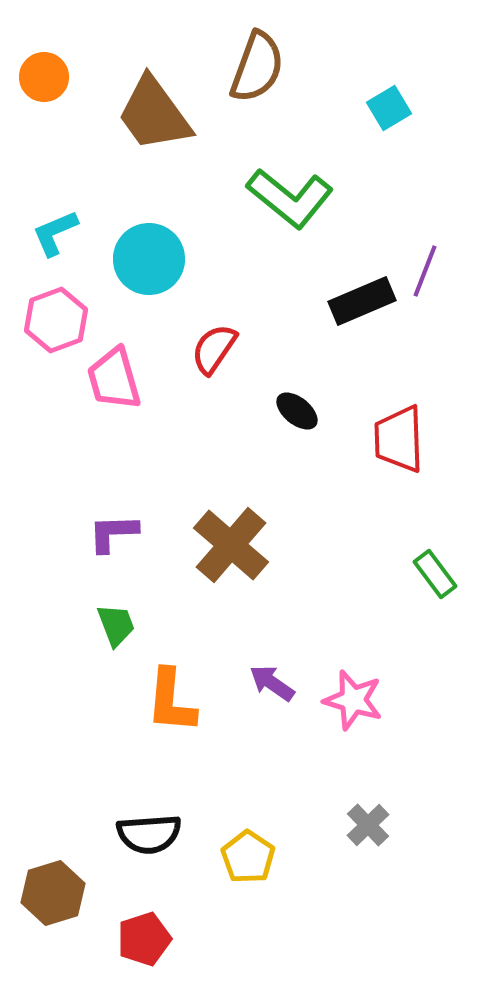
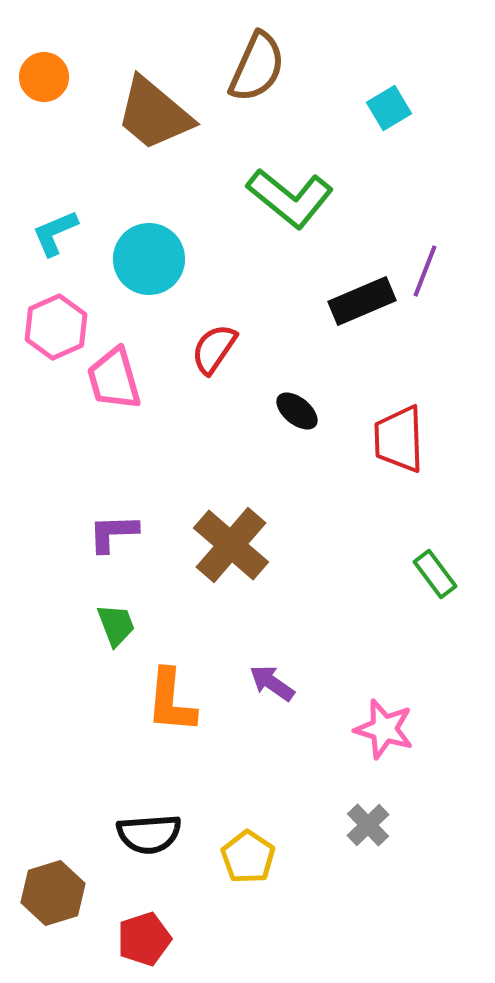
brown semicircle: rotated 4 degrees clockwise
brown trapezoid: rotated 14 degrees counterclockwise
pink hexagon: moved 7 px down; rotated 4 degrees counterclockwise
pink star: moved 31 px right, 29 px down
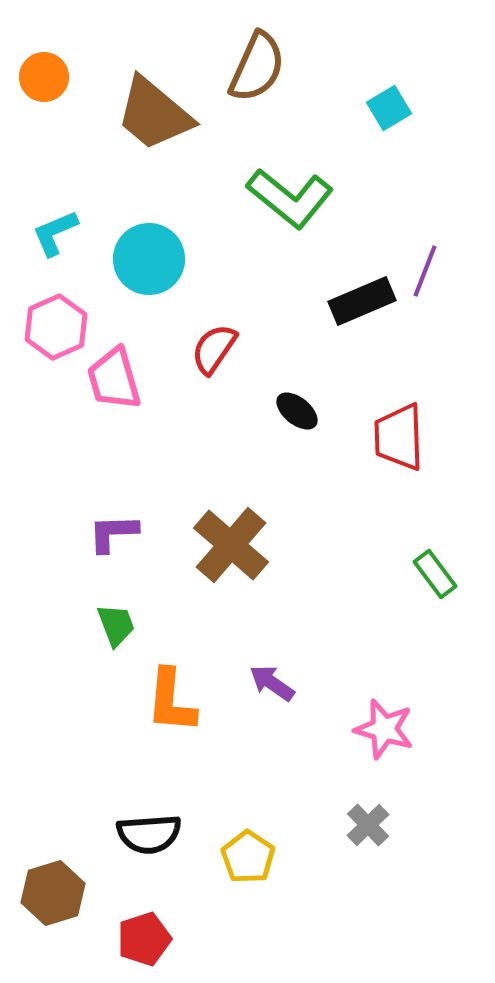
red trapezoid: moved 2 px up
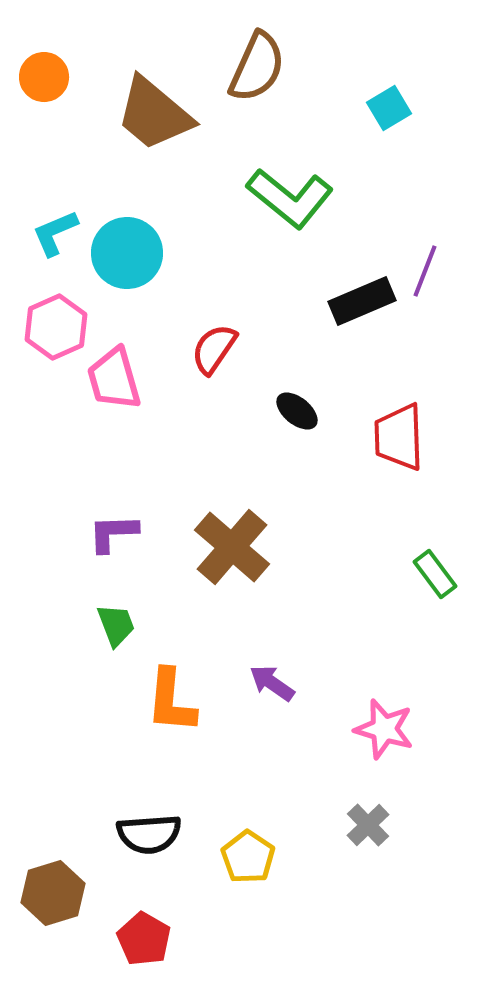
cyan circle: moved 22 px left, 6 px up
brown cross: moved 1 px right, 2 px down
red pentagon: rotated 24 degrees counterclockwise
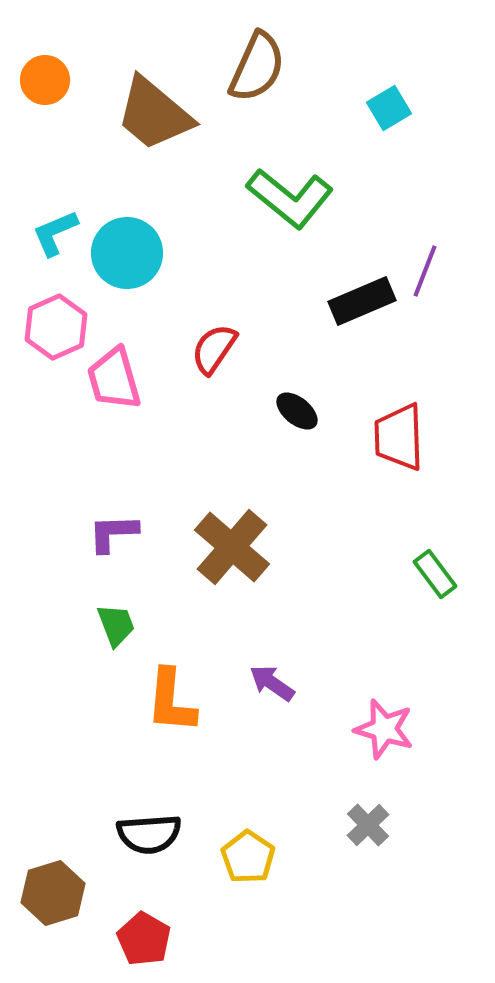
orange circle: moved 1 px right, 3 px down
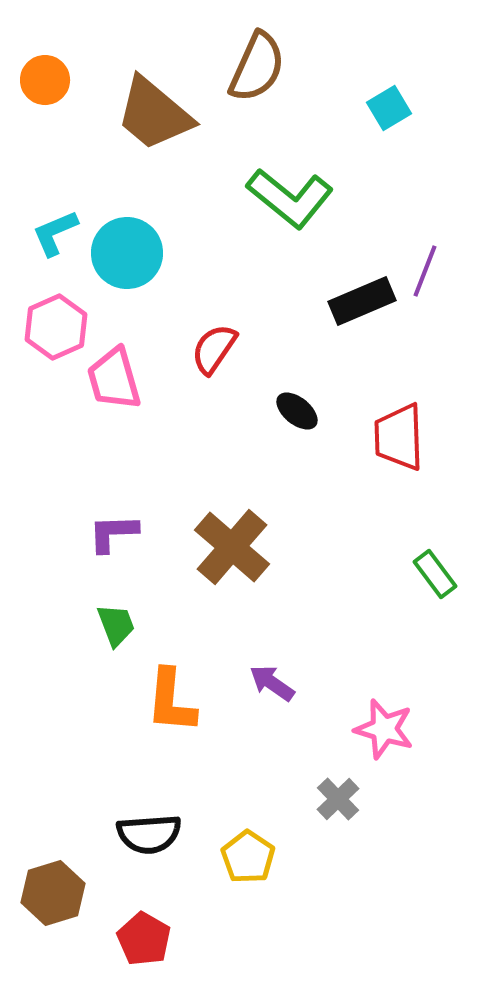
gray cross: moved 30 px left, 26 px up
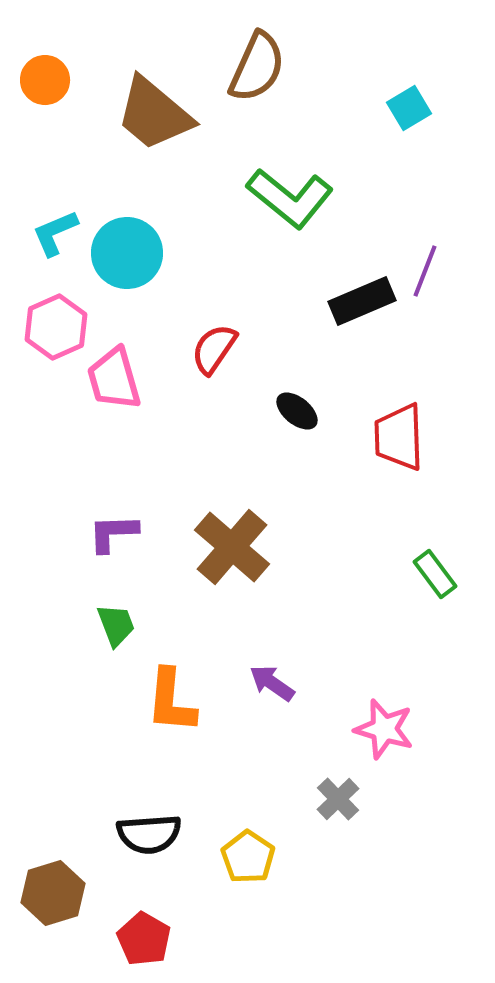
cyan square: moved 20 px right
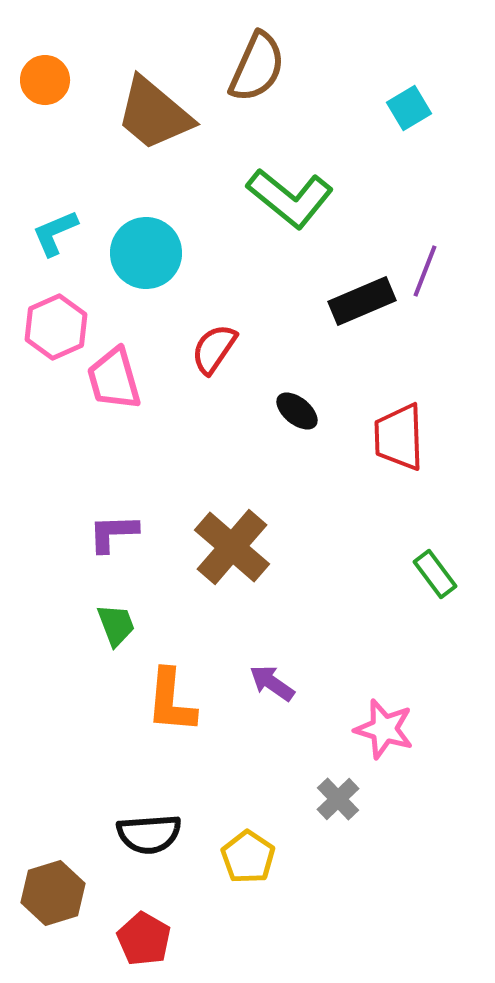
cyan circle: moved 19 px right
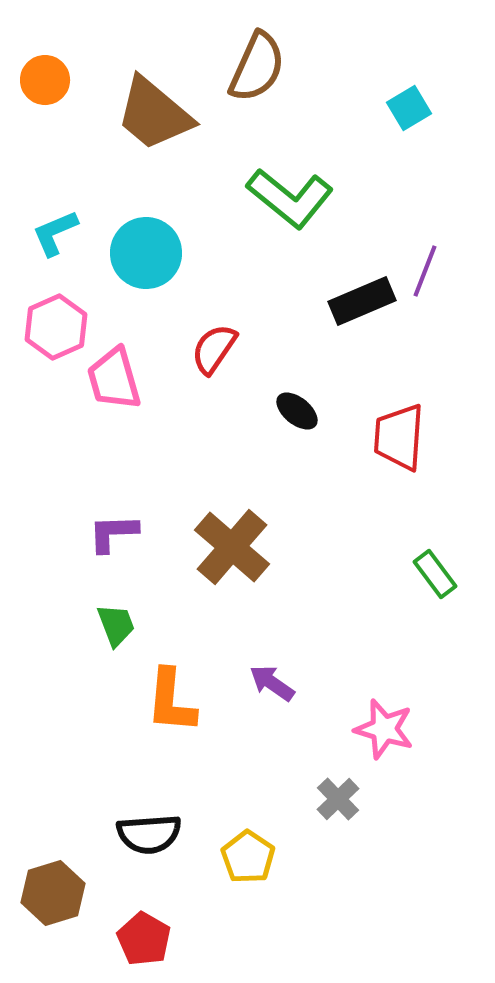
red trapezoid: rotated 6 degrees clockwise
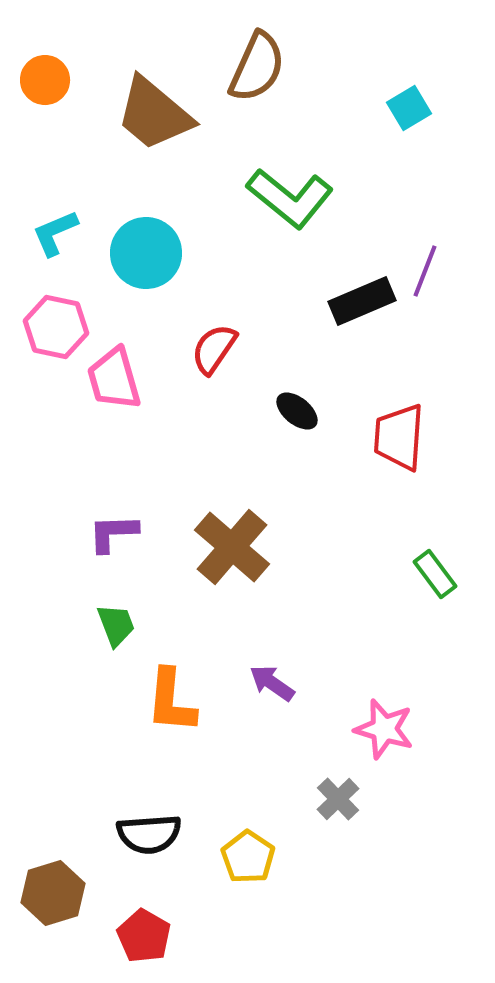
pink hexagon: rotated 24 degrees counterclockwise
red pentagon: moved 3 px up
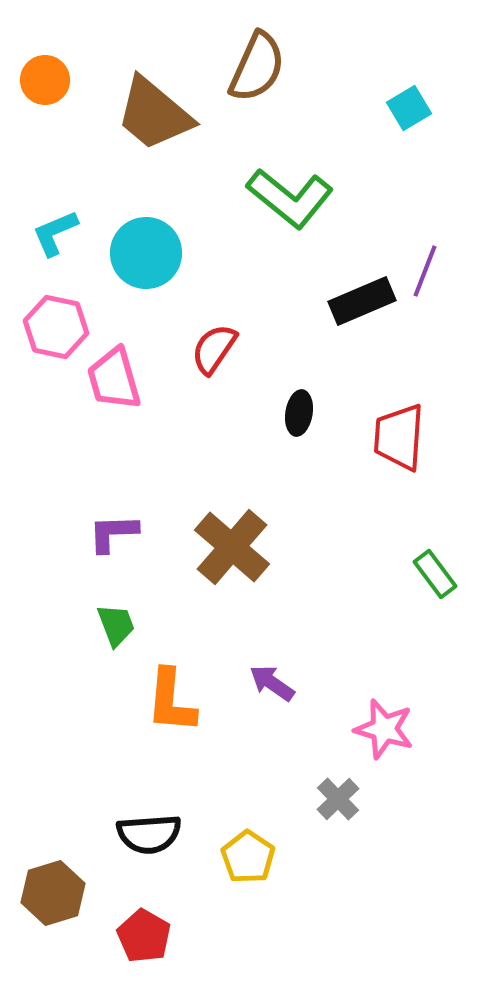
black ellipse: moved 2 px right, 2 px down; rotated 60 degrees clockwise
